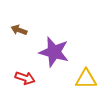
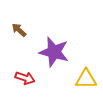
brown arrow: rotated 21 degrees clockwise
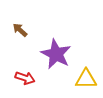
brown arrow: moved 1 px right
purple star: moved 2 px right, 2 px down; rotated 12 degrees clockwise
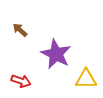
red arrow: moved 4 px left, 3 px down
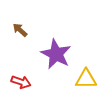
red arrow: moved 1 px down
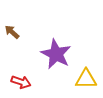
brown arrow: moved 8 px left, 2 px down
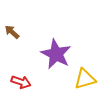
yellow triangle: moved 1 px left; rotated 15 degrees counterclockwise
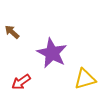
purple star: moved 4 px left, 1 px up
red arrow: rotated 126 degrees clockwise
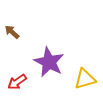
purple star: moved 3 px left, 9 px down
red arrow: moved 4 px left
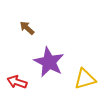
brown arrow: moved 15 px right, 4 px up
red arrow: rotated 54 degrees clockwise
